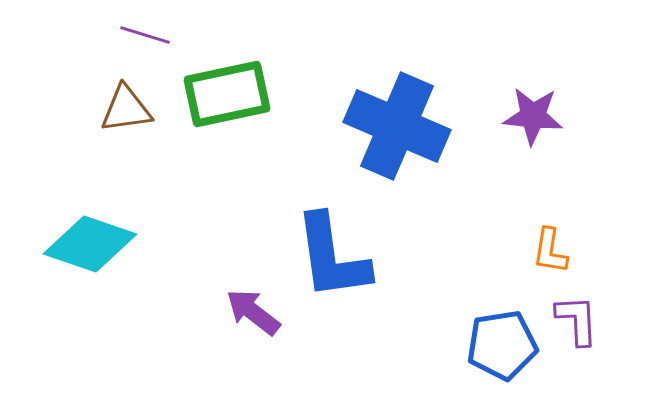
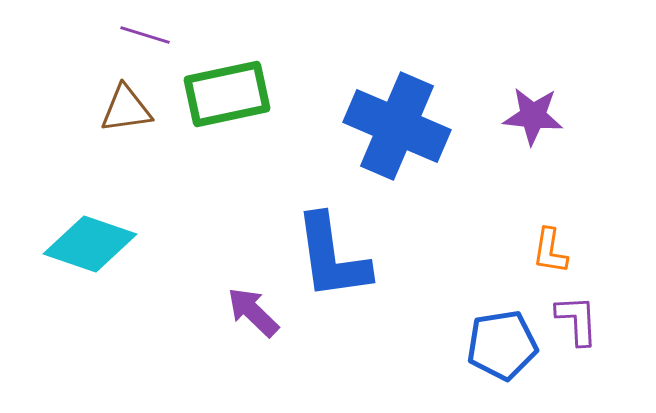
purple arrow: rotated 6 degrees clockwise
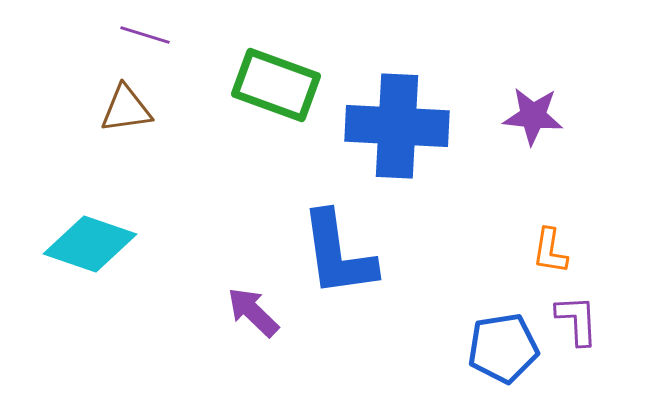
green rectangle: moved 49 px right, 9 px up; rotated 32 degrees clockwise
blue cross: rotated 20 degrees counterclockwise
blue L-shape: moved 6 px right, 3 px up
blue pentagon: moved 1 px right, 3 px down
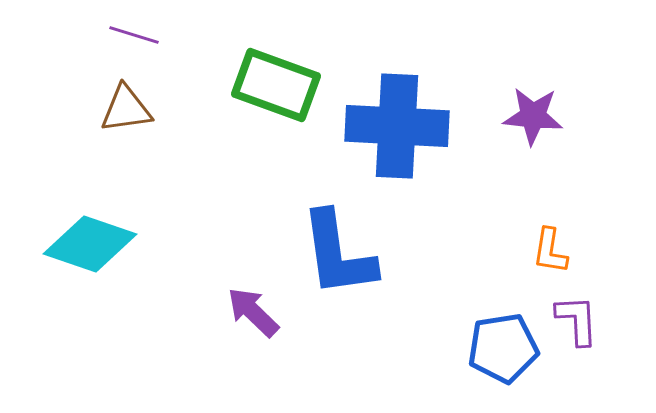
purple line: moved 11 px left
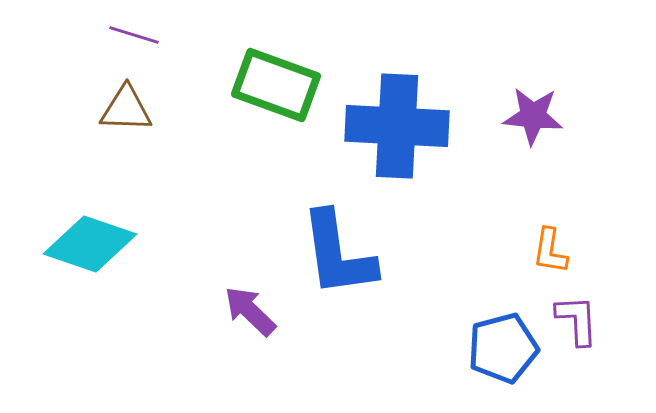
brown triangle: rotated 10 degrees clockwise
purple arrow: moved 3 px left, 1 px up
blue pentagon: rotated 6 degrees counterclockwise
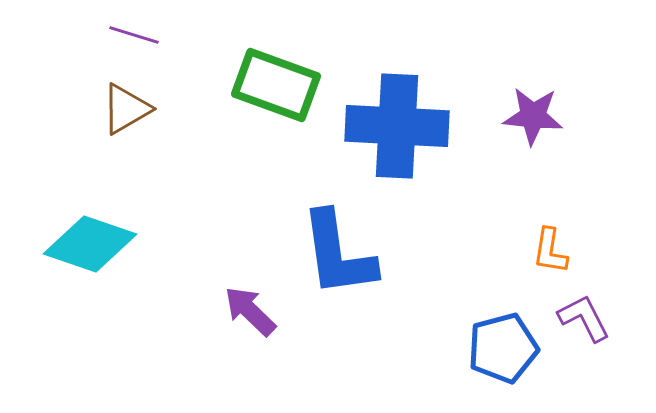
brown triangle: rotated 32 degrees counterclockwise
purple L-shape: moved 7 px right, 2 px up; rotated 24 degrees counterclockwise
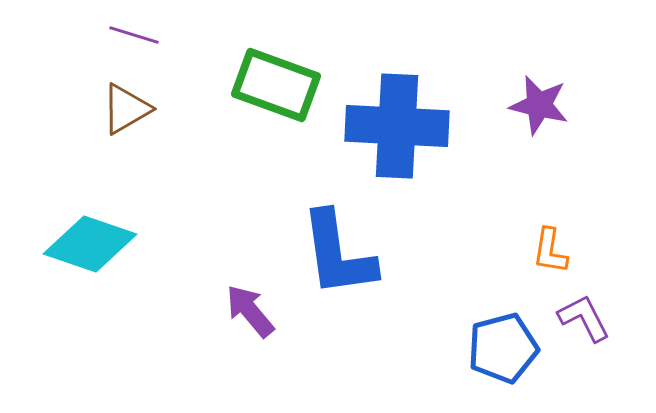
purple star: moved 6 px right, 11 px up; rotated 8 degrees clockwise
purple arrow: rotated 6 degrees clockwise
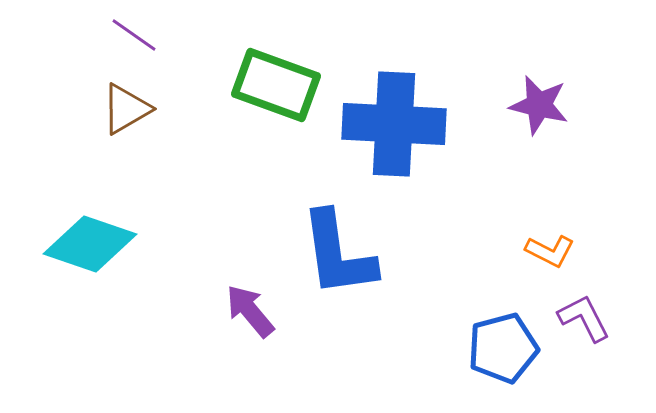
purple line: rotated 18 degrees clockwise
blue cross: moved 3 px left, 2 px up
orange L-shape: rotated 72 degrees counterclockwise
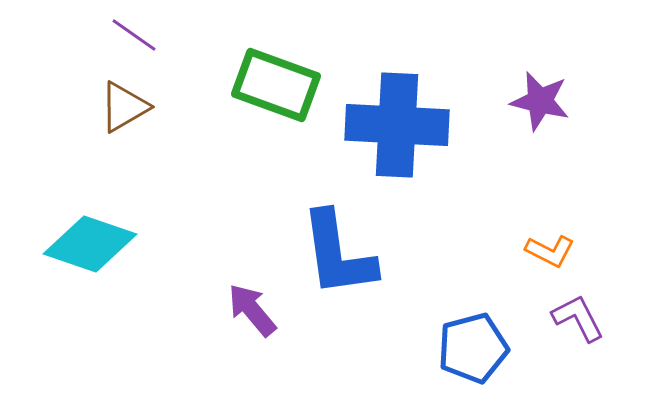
purple star: moved 1 px right, 4 px up
brown triangle: moved 2 px left, 2 px up
blue cross: moved 3 px right, 1 px down
purple arrow: moved 2 px right, 1 px up
purple L-shape: moved 6 px left
blue pentagon: moved 30 px left
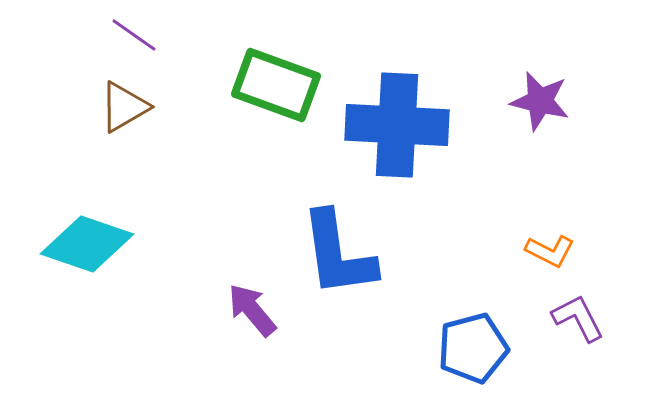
cyan diamond: moved 3 px left
